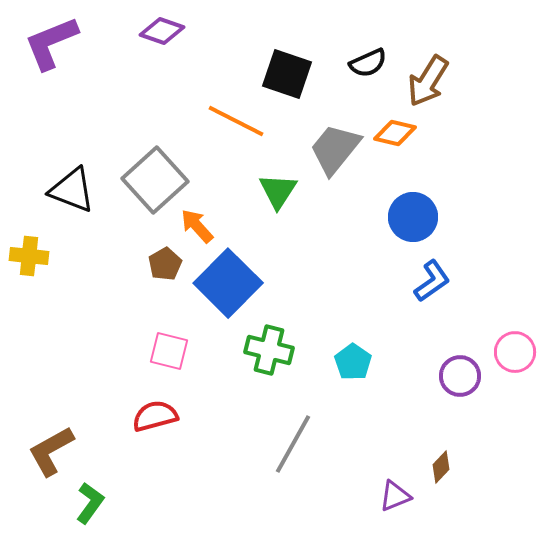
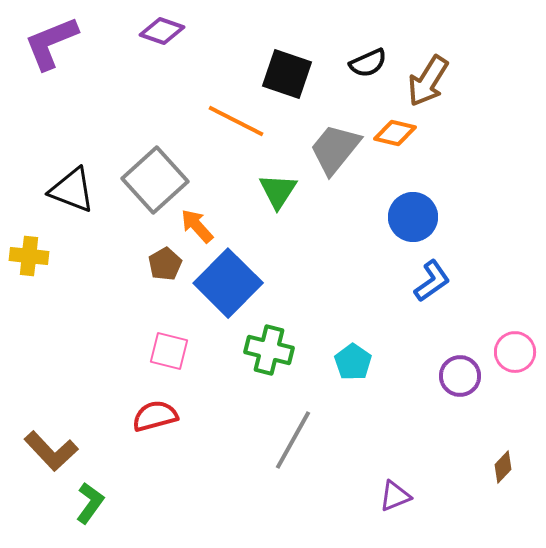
gray line: moved 4 px up
brown L-shape: rotated 104 degrees counterclockwise
brown diamond: moved 62 px right
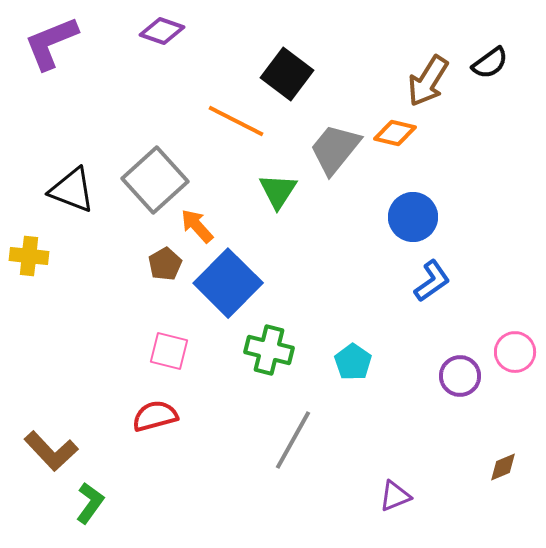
black semicircle: moved 122 px right; rotated 12 degrees counterclockwise
black square: rotated 18 degrees clockwise
brown diamond: rotated 24 degrees clockwise
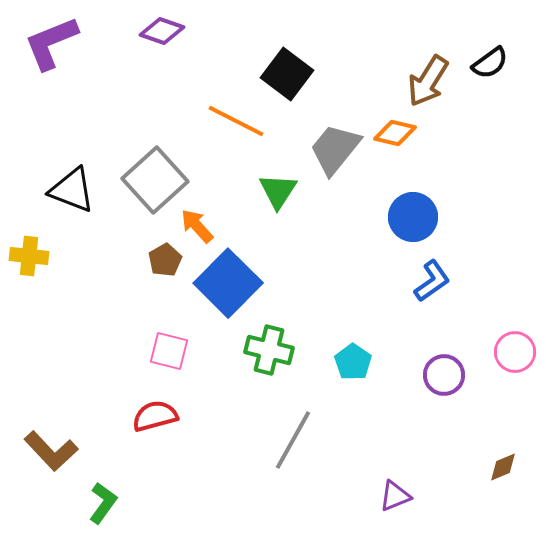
brown pentagon: moved 4 px up
purple circle: moved 16 px left, 1 px up
green L-shape: moved 13 px right
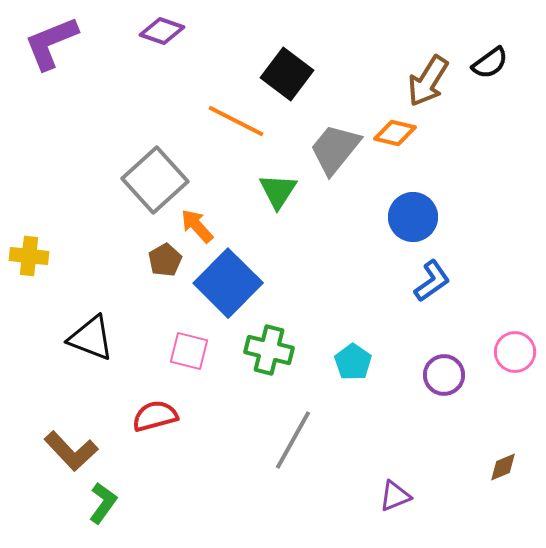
black triangle: moved 19 px right, 148 px down
pink square: moved 20 px right
brown L-shape: moved 20 px right
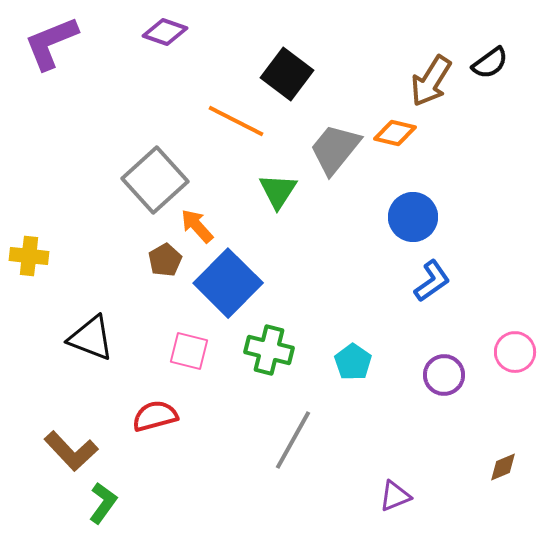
purple diamond: moved 3 px right, 1 px down
brown arrow: moved 3 px right
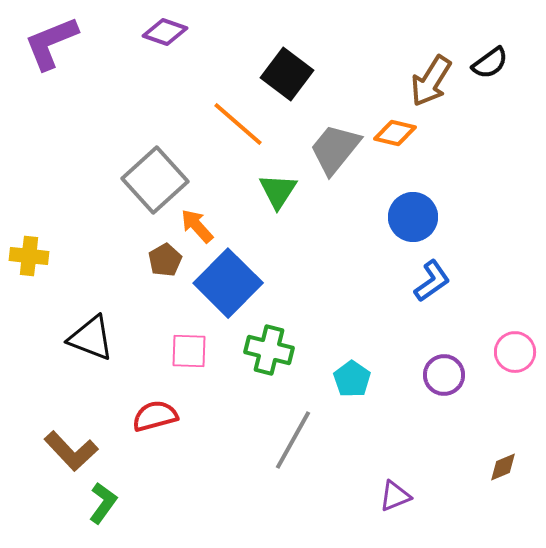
orange line: moved 2 px right, 3 px down; rotated 14 degrees clockwise
pink square: rotated 12 degrees counterclockwise
cyan pentagon: moved 1 px left, 17 px down
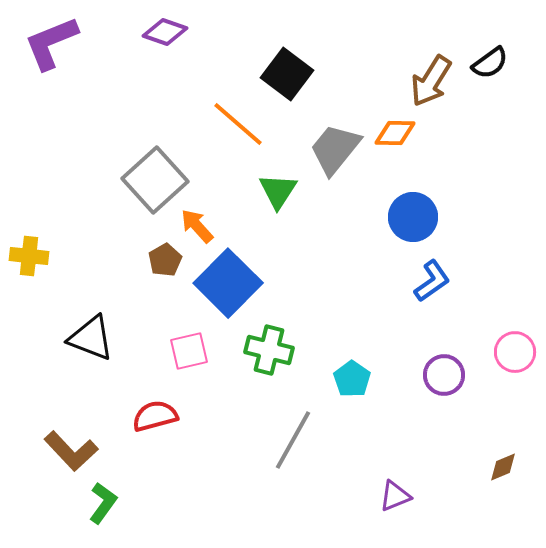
orange diamond: rotated 12 degrees counterclockwise
pink square: rotated 15 degrees counterclockwise
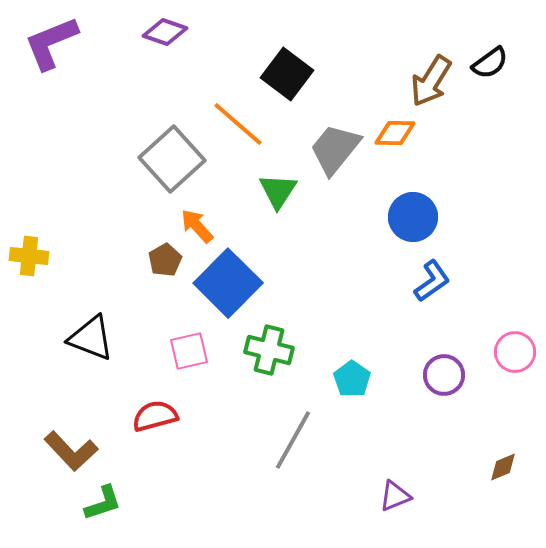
gray square: moved 17 px right, 21 px up
green L-shape: rotated 36 degrees clockwise
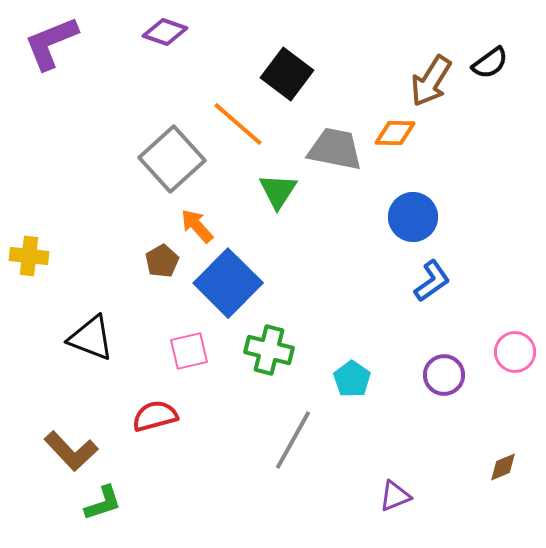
gray trapezoid: rotated 62 degrees clockwise
brown pentagon: moved 3 px left, 1 px down
